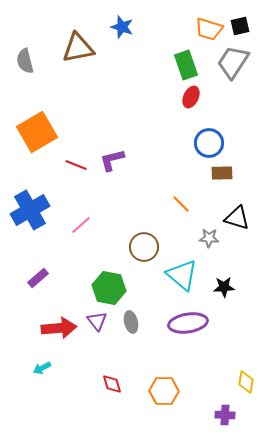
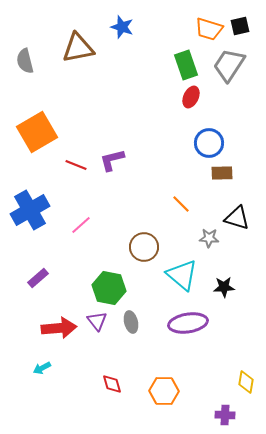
gray trapezoid: moved 4 px left, 3 px down
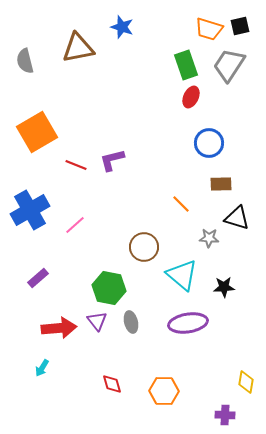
brown rectangle: moved 1 px left, 11 px down
pink line: moved 6 px left
cyan arrow: rotated 30 degrees counterclockwise
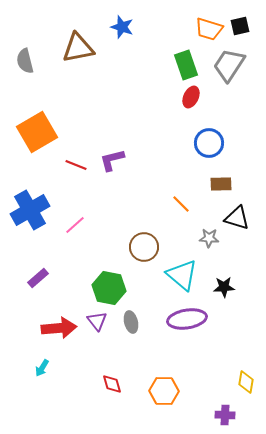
purple ellipse: moved 1 px left, 4 px up
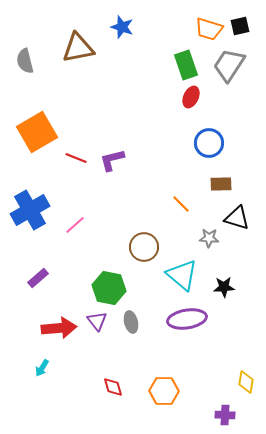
red line: moved 7 px up
red diamond: moved 1 px right, 3 px down
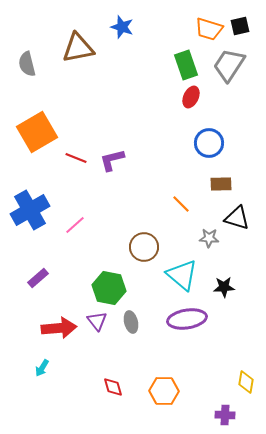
gray semicircle: moved 2 px right, 3 px down
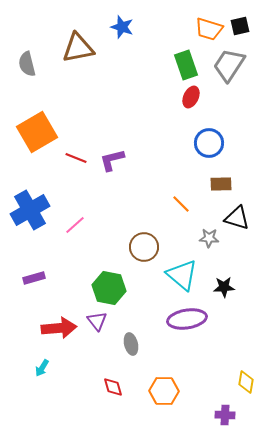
purple rectangle: moved 4 px left; rotated 25 degrees clockwise
gray ellipse: moved 22 px down
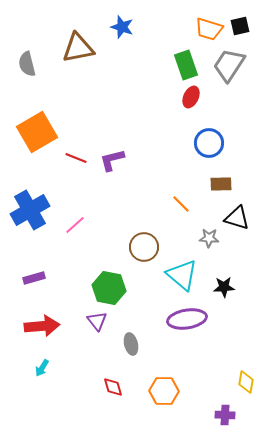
red arrow: moved 17 px left, 2 px up
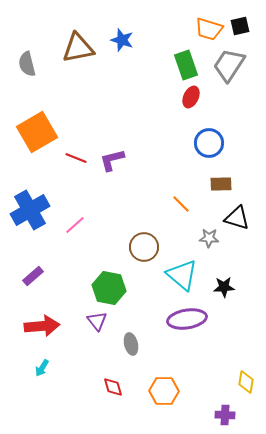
blue star: moved 13 px down
purple rectangle: moved 1 px left, 2 px up; rotated 25 degrees counterclockwise
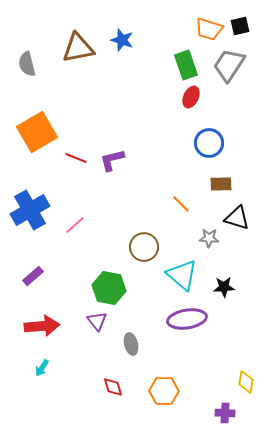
purple cross: moved 2 px up
